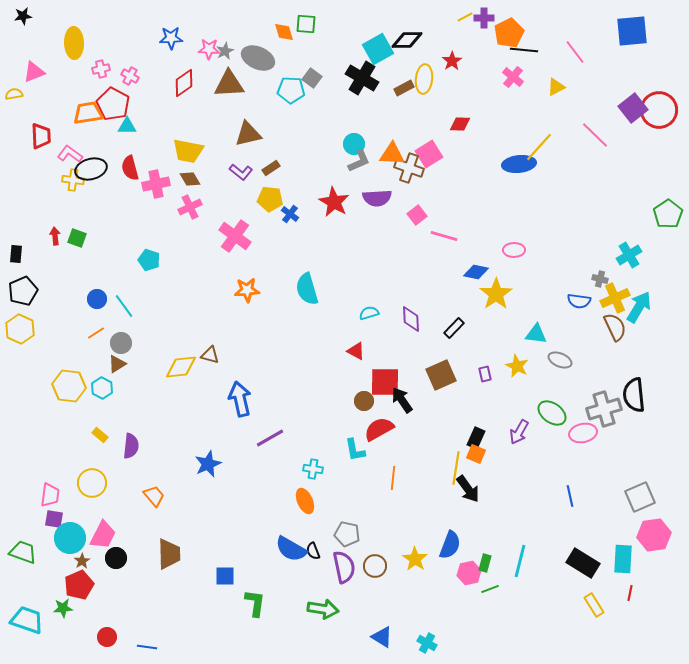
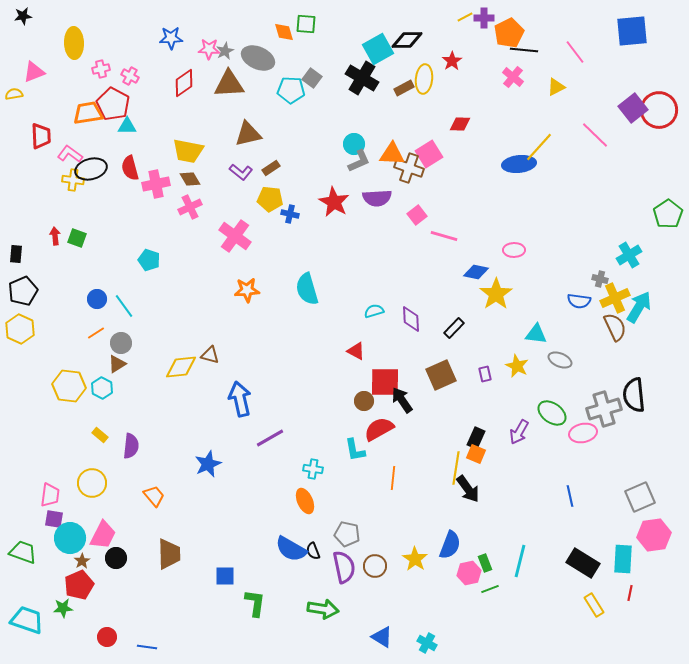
blue cross at (290, 214): rotated 24 degrees counterclockwise
cyan semicircle at (369, 313): moved 5 px right, 2 px up
green rectangle at (485, 563): rotated 36 degrees counterclockwise
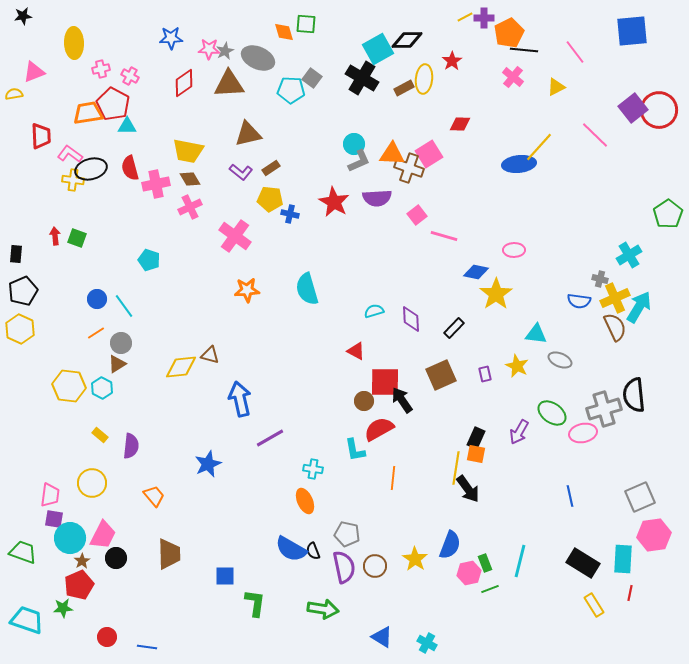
orange square at (476, 454): rotated 12 degrees counterclockwise
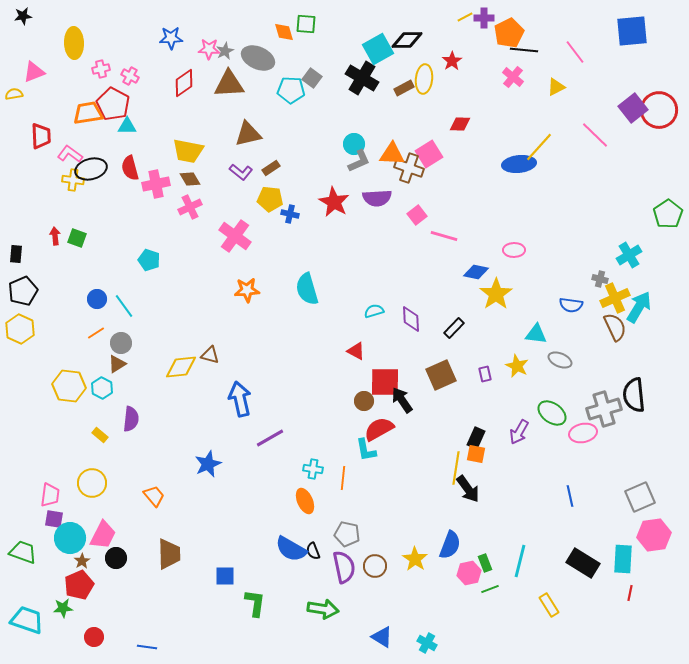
blue semicircle at (579, 301): moved 8 px left, 4 px down
purple semicircle at (131, 446): moved 27 px up
cyan L-shape at (355, 450): moved 11 px right
orange line at (393, 478): moved 50 px left
yellow rectangle at (594, 605): moved 45 px left
red circle at (107, 637): moved 13 px left
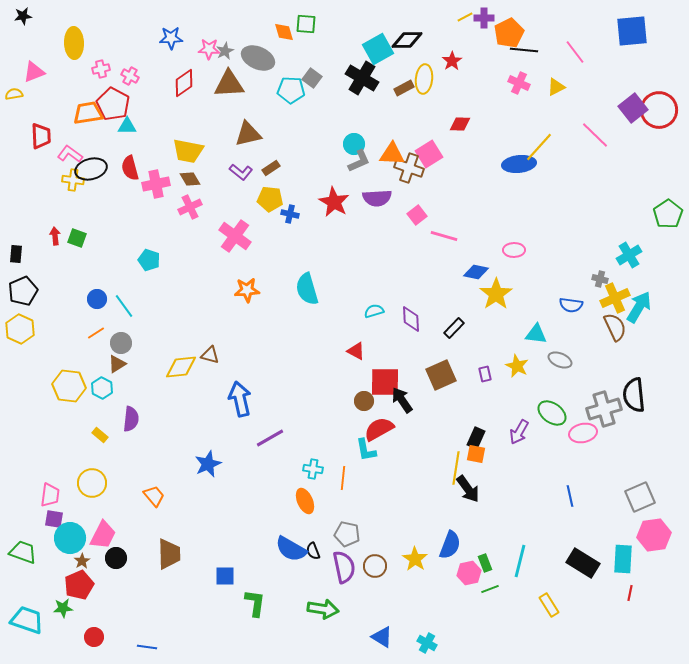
pink cross at (513, 77): moved 6 px right, 6 px down; rotated 15 degrees counterclockwise
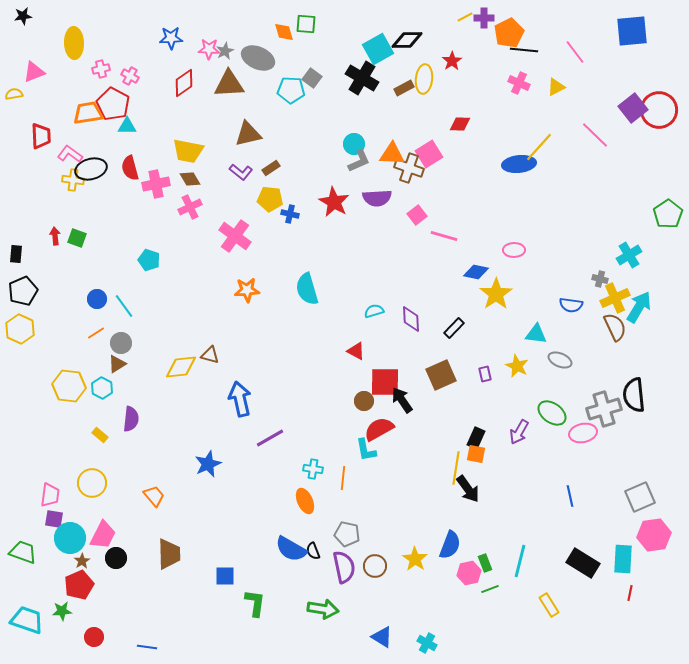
green star at (63, 608): moved 1 px left, 3 px down
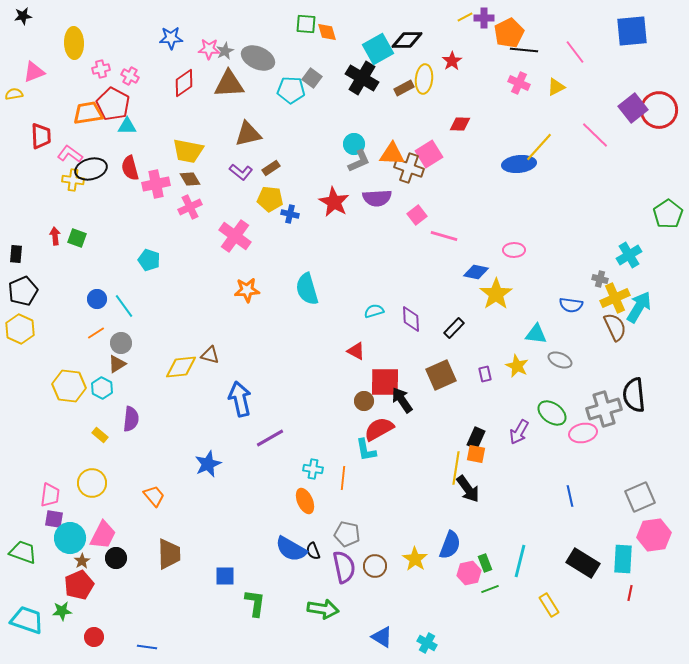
orange diamond at (284, 32): moved 43 px right
